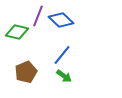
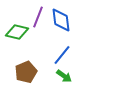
purple line: moved 1 px down
blue diamond: rotated 40 degrees clockwise
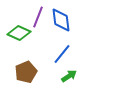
green diamond: moved 2 px right, 1 px down; rotated 10 degrees clockwise
blue line: moved 1 px up
green arrow: moved 5 px right; rotated 70 degrees counterclockwise
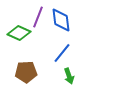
blue line: moved 1 px up
brown pentagon: rotated 20 degrees clockwise
green arrow: rotated 105 degrees clockwise
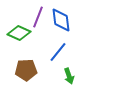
blue line: moved 4 px left, 1 px up
brown pentagon: moved 2 px up
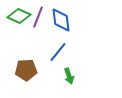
green diamond: moved 17 px up
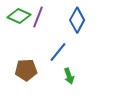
blue diamond: moved 16 px right; rotated 35 degrees clockwise
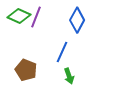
purple line: moved 2 px left
blue line: moved 4 px right; rotated 15 degrees counterclockwise
brown pentagon: rotated 25 degrees clockwise
